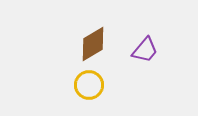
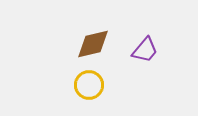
brown diamond: rotated 18 degrees clockwise
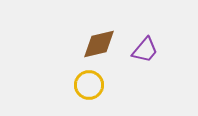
brown diamond: moved 6 px right
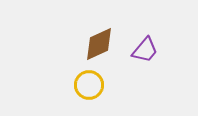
brown diamond: rotated 12 degrees counterclockwise
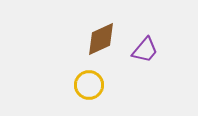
brown diamond: moved 2 px right, 5 px up
